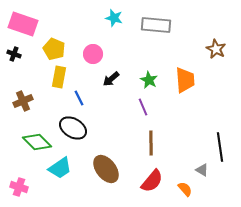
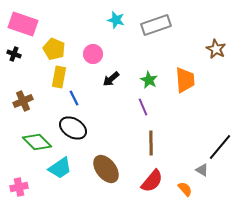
cyan star: moved 2 px right, 2 px down
gray rectangle: rotated 24 degrees counterclockwise
blue line: moved 5 px left
black line: rotated 48 degrees clockwise
pink cross: rotated 30 degrees counterclockwise
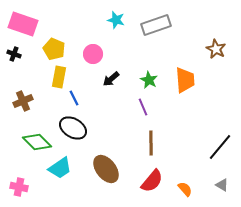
gray triangle: moved 20 px right, 15 px down
pink cross: rotated 24 degrees clockwise
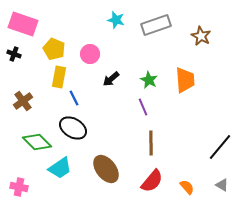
brown star: moved 15 px left, 13 px up
pink circle: moved 3 px left
brown cross: rotated 12 degrees counterclockwise
orange semicircle: moved 2 px right, 2 px up
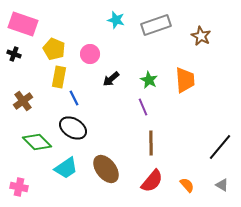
cyan trapezoid: moved 6 px right
orange semicircle: moved 2 px up
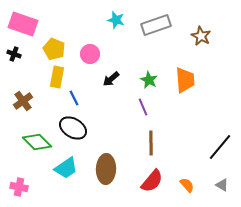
yellow rectangle: moved 2 px left
brown ellipse: rotated 40 degrees clockwise
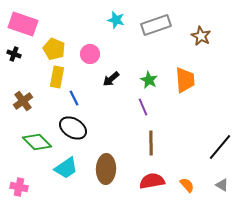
red semicircle: rotated 140 degrees counterclockwise
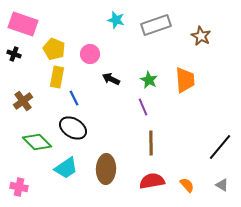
black arrow: rotated 66 degrees clockwise
